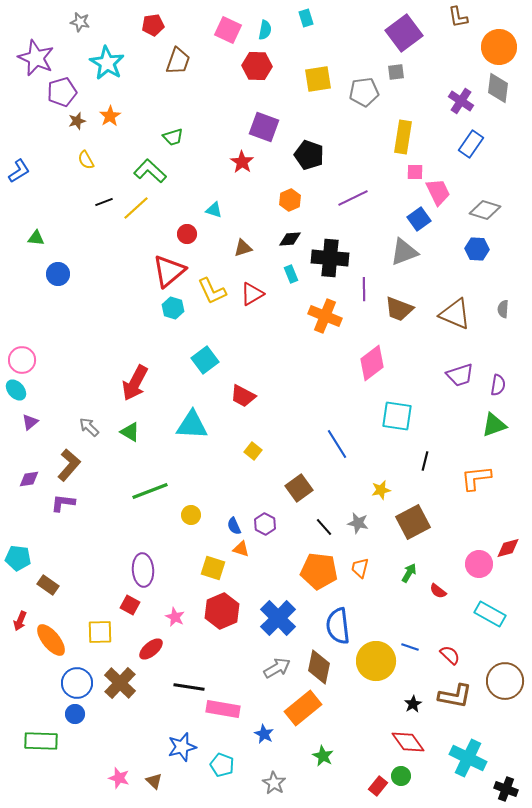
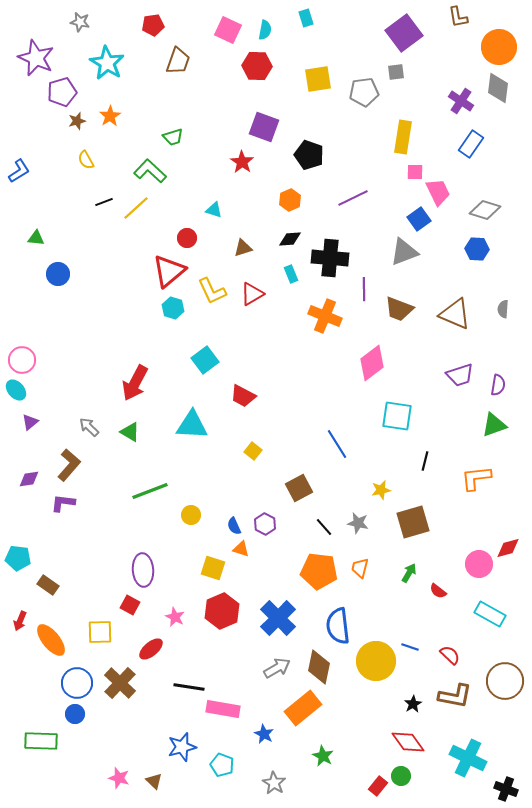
red circle at (187, 234): moved 4 px down
brown square at (299, 488): rotated 8 degrees clockwise
brown square at (413, 522): rotated 12 degrees clockwise
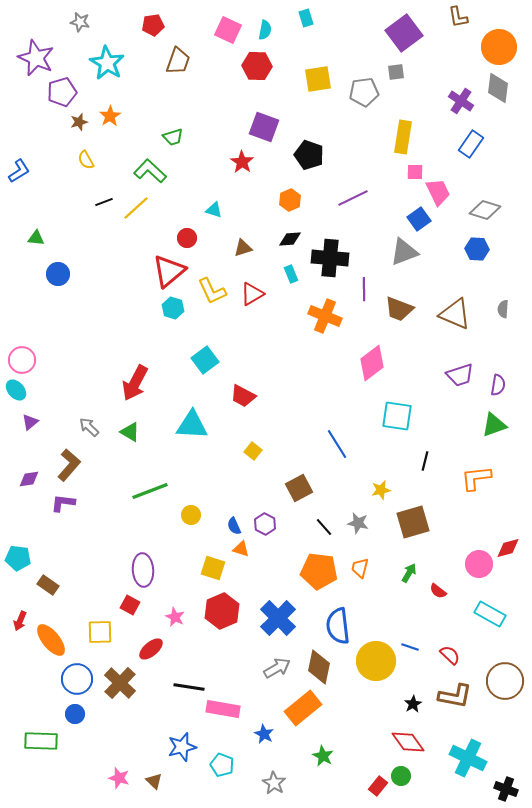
brown star at (77, 121): moved 2 px right, 1 px down
blue circle at (77, 683): moved 4 px up
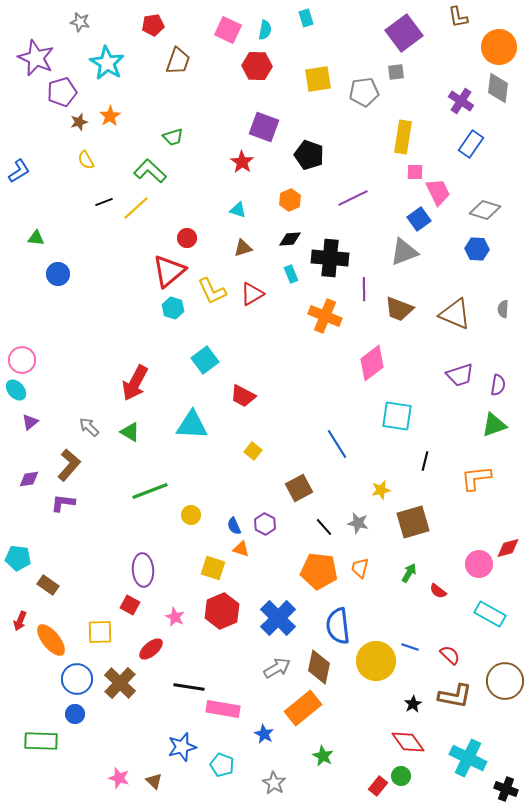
cyan triangle at (214, 210): moved 24 px right
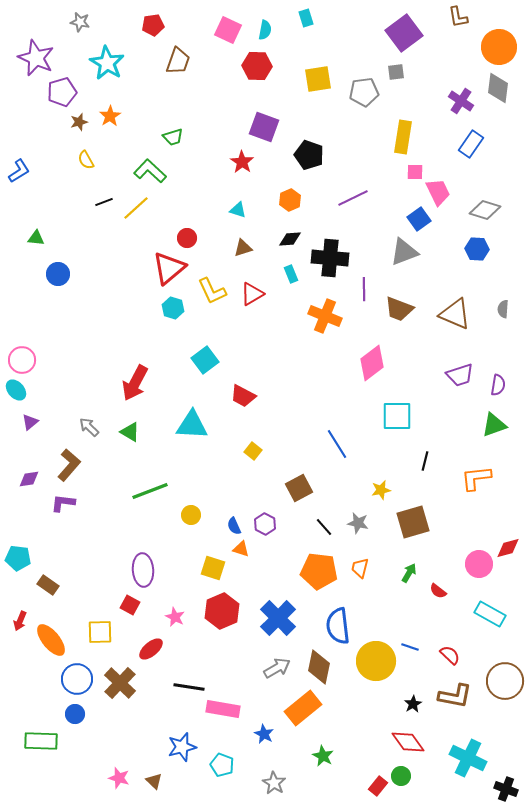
red triangle at (169, 271): moved 3 px up
cyan square at (397, 416): rotated 8 degrees counterclockwise
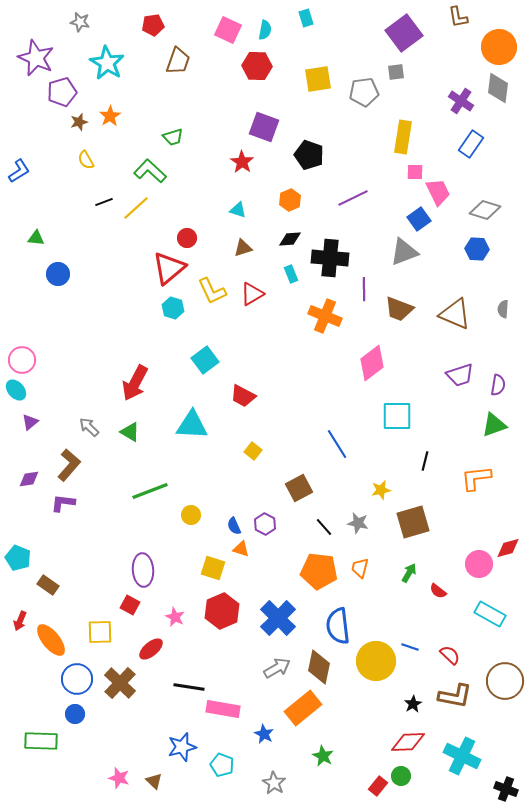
cyan pentagon at (18, 558): rotated 15 degrees clockwise
red diamond at (408, 742): rotated 56 degrees counterclockwise
cyan cross at (468, 758): moved 6 px left, 2 px up
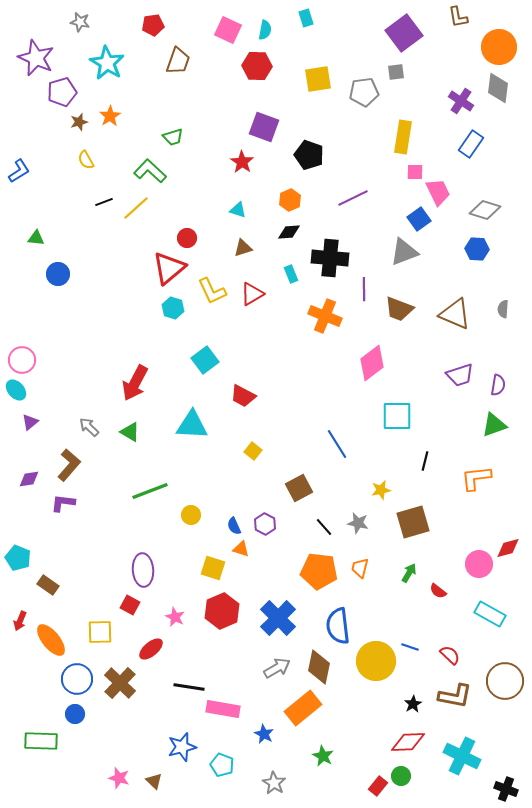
black diamond at (290, 239): moved 1 px left, 7 px up
